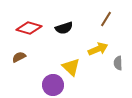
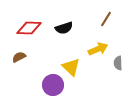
red diamond: rotated 15 degrees counterclockwise
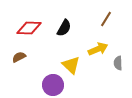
black semicircle: rotated 42 degrees counterclockwise
yellow triangle: moved 2 px up
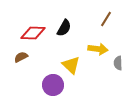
red diamond: moved 4 px right, 5 px down
yellow arrow: rotated 30 degrees clockwise
brown semicircle: moved 2 px right
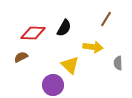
yellow arrow: moved 5 px left, 2 px up
yellow triangle: moved 1 px left
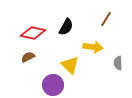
black semicircle: moved 2 px right, 1 px up
red diamond: rotated 10 degrees clockwise
brown semicircle: moved 7 px right
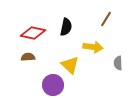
black semicircle: rotated 18 degrees counterclockwise
brown semicircle: rotated 24 degrees clockwise
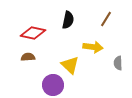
black semicircle: moved 2 px right, 7 px up
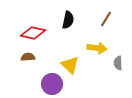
yellow arrow: moved 4 px right, 1 px down
purple circle: moved 1 px left, 1 px up
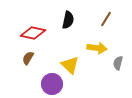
brown semicircle: moved 1 px down; rotated 56 degrees counterclockwise
gray semicircle: rotated 16 degrees clockwise
